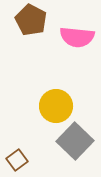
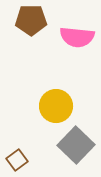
brown pentagon: rotated 28 degrees counterclockwise
gray square: moved 1 px right, 4 px down
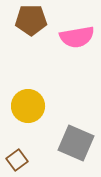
pink semicircle: rotated 16 degrees counterclockwise
yellow circle: moved 28 px left
gray square: moved 2 px up; rotated 21 degrees counterclockwise
